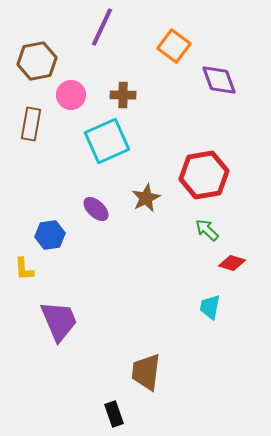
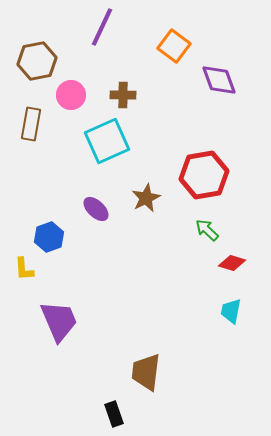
blue hexagon: moved 1 px left, 2 px down; rotated 12 degrees counterclockwise
cyan trapezoid: moved 21 px right, 4 px down
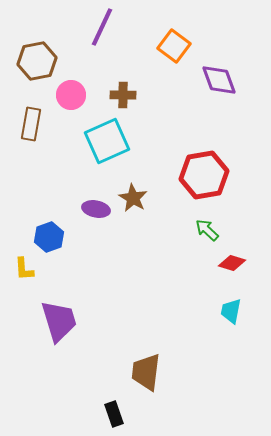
brown star: moved 13 px left; rotated 16 degrees counterclockwise
purple ellipse: rotated 32 degrees counterclockwise
purple trapezoid: rotated 6 degrees clockwise
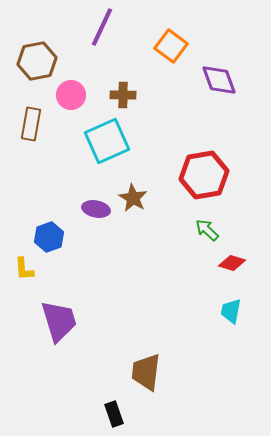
orange square: moved 3 px left
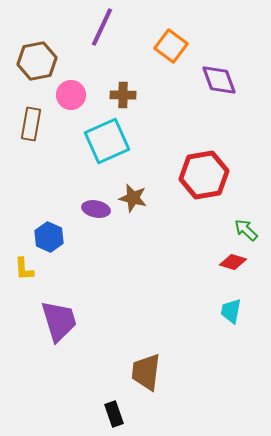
brown star: rotated 16 degrees counterclockwise
green arrow: moved 39 px right
blue hexagon: rotated 16 degrees counterclockwise
red diamond: moved 1 px right, 1 px up
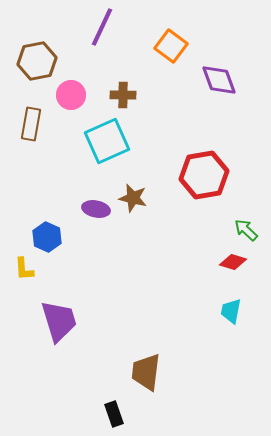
blue hexagon: moved 2 px left
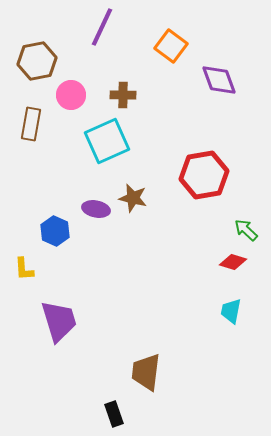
blue hexagon: moved 8 px right, 6 px up
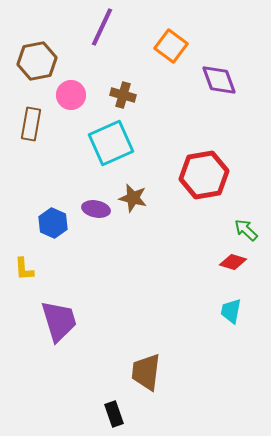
brown cross: rotated 15 degrees clockwise
cyan square: moved 4 px right, 2 px down
blue hexagon: moved 2 px left, 8 px up
